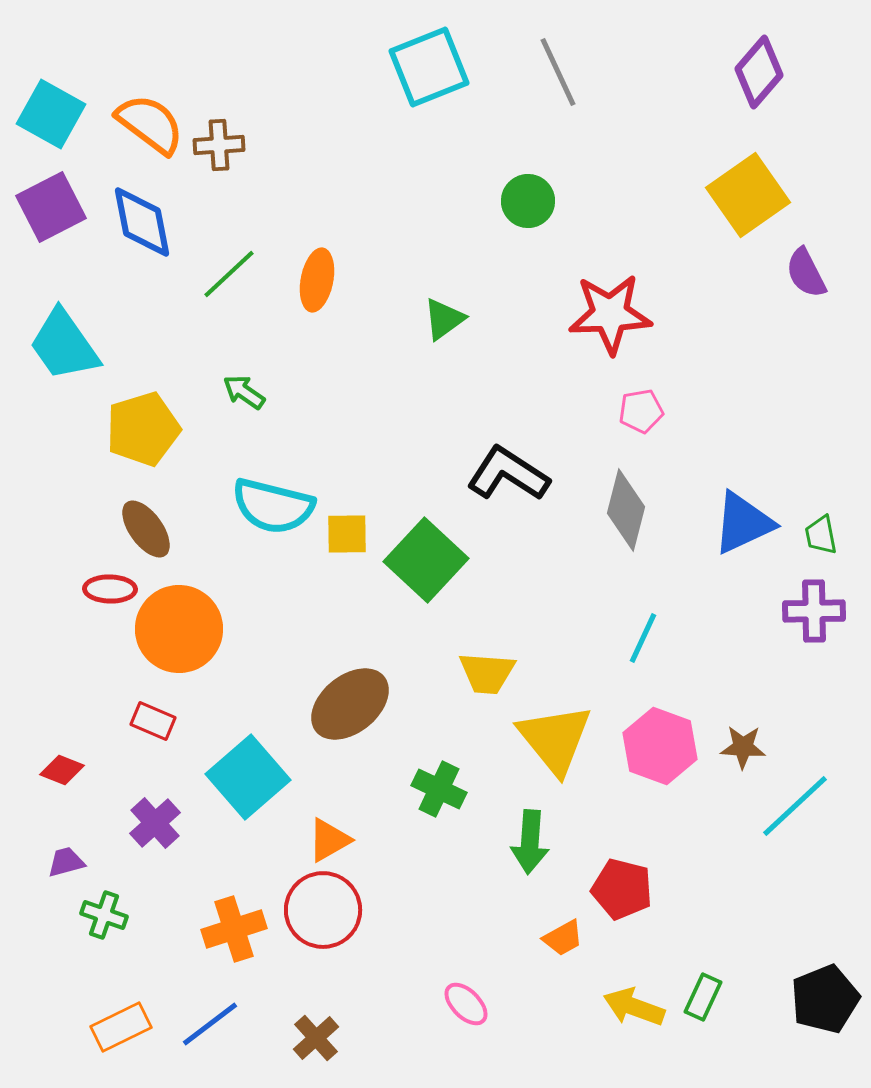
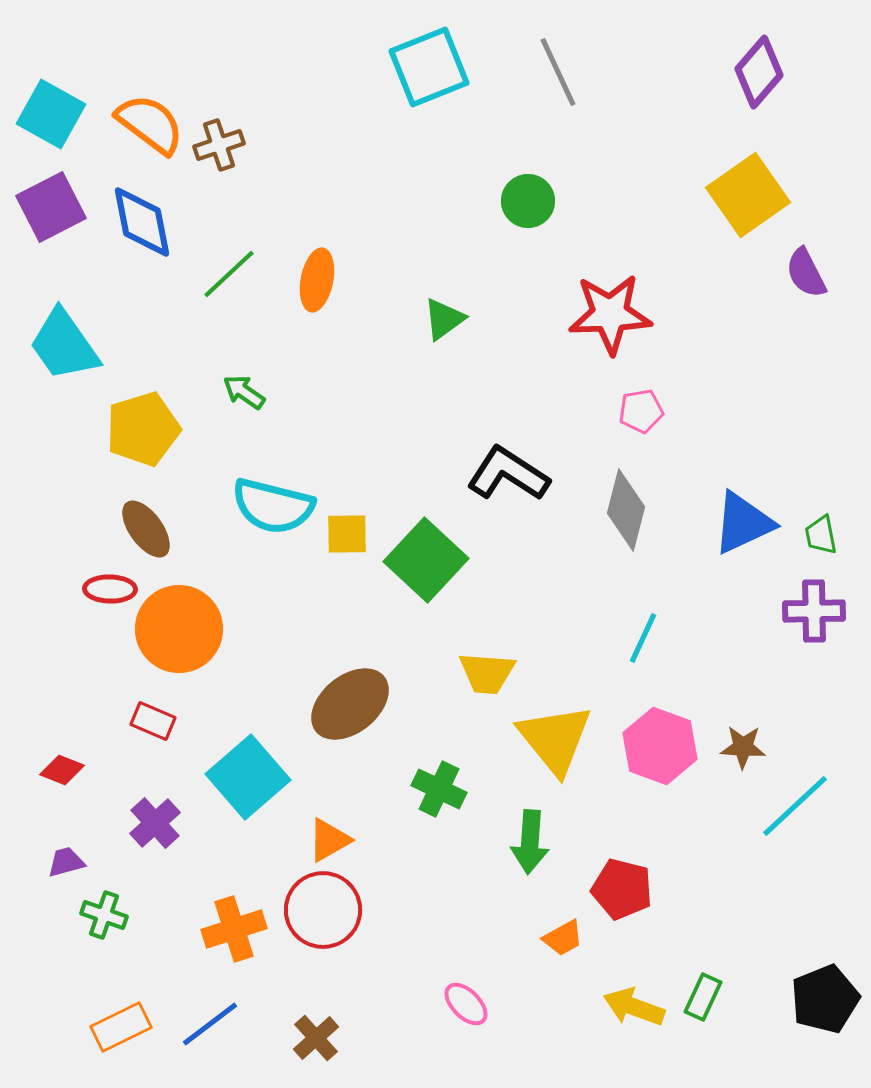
brown cross at (219, 145): rotated 15 degrees counterclockwise
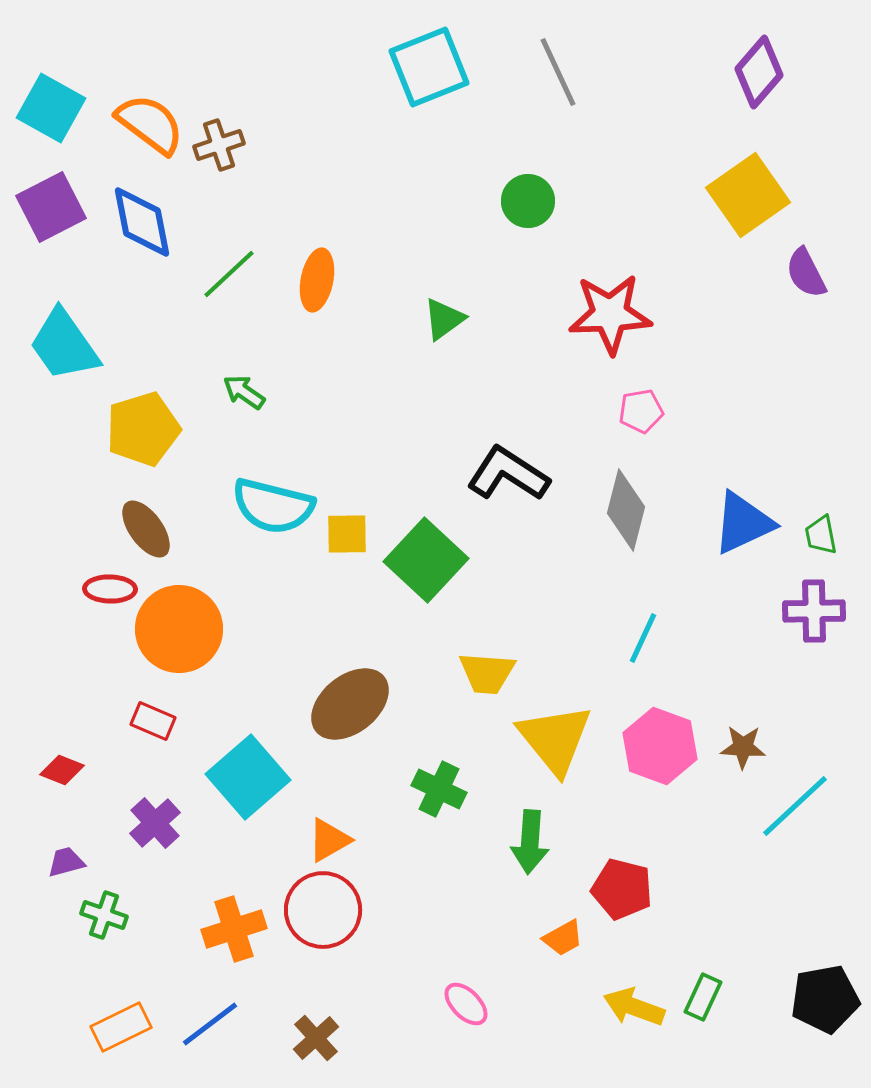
cyan square at (51, 114): moved 6 px up
black pentagon at (825, 999): rotated 12 degrees clockwise
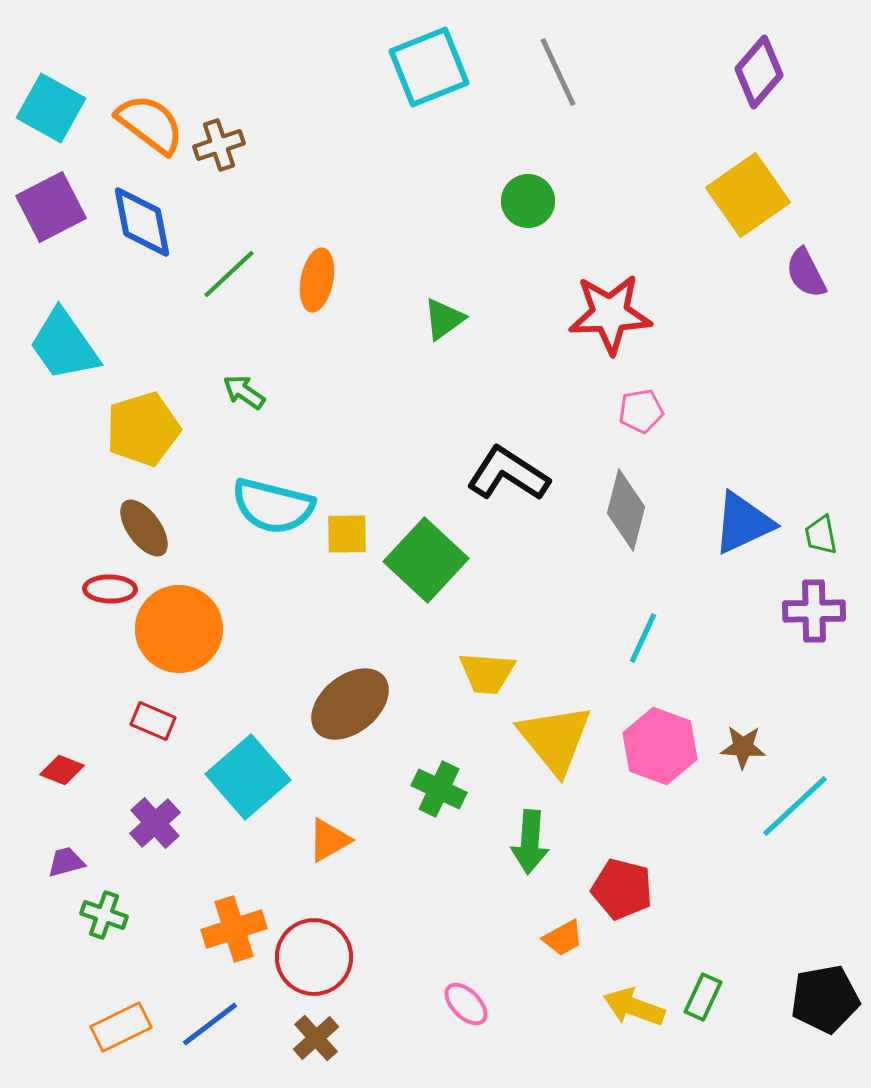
brown ellipse at (146, 529): moved 2 px left, 1 px up
red circle at (323, 910): moved 9 px left, 47 px down
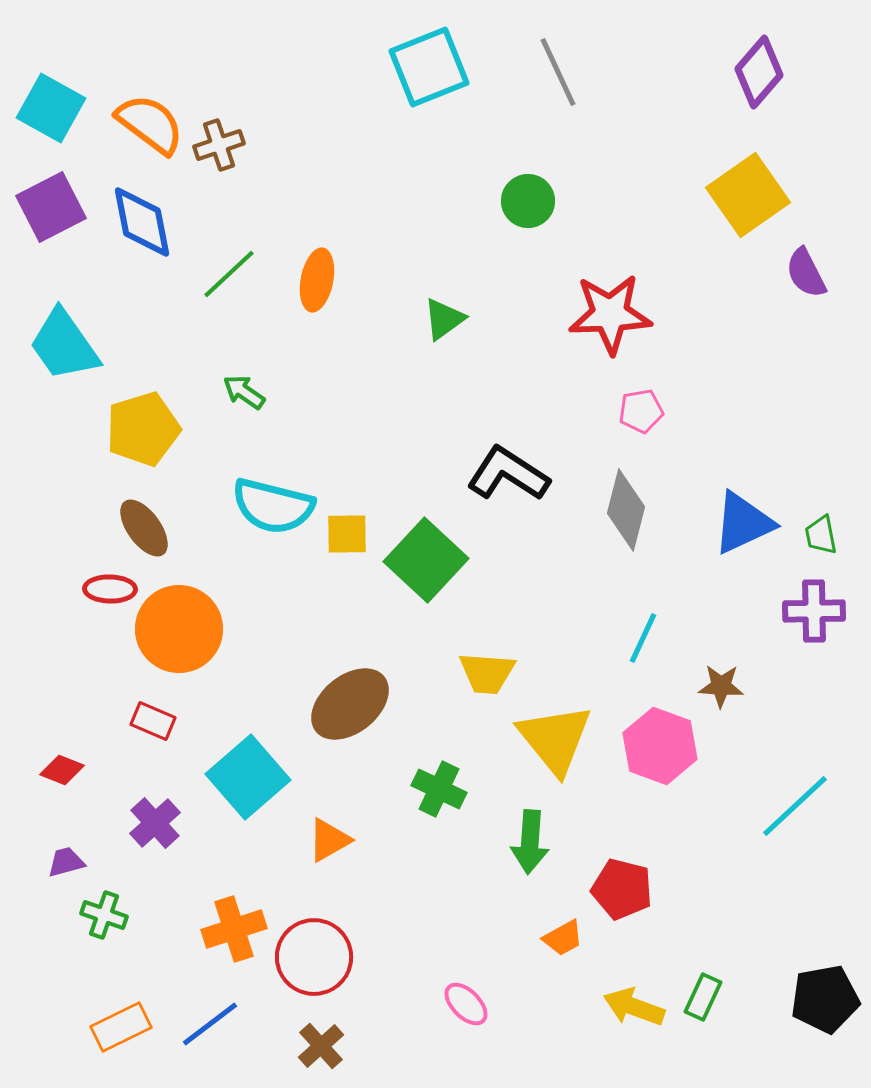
brown star at (743, 747): moved 22 px left, 61 px up
brown cross at (316, 1038): moved 5 px right, 8 px down
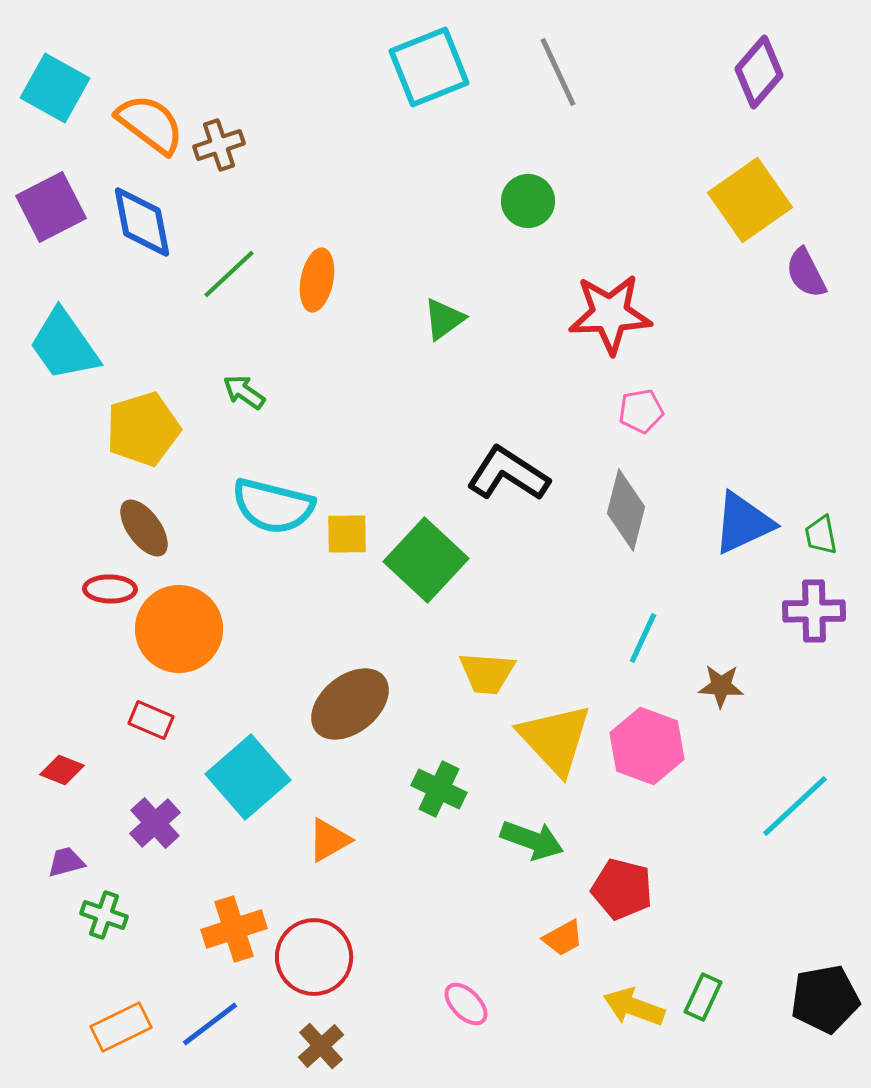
cyan square at (51, 108): moved 4 px right, 20 px up
yellow square at (748, 195): moved 2 px right, 5 px down
red rectangle at (153, 721): moved 2 px left, 1 px up
yellow triangle at (555, 739): rotated 4 degrees counterclockwise
pink hexagon at (660, 746): moved 13 px left
green arrow at (530, 842): moved 2 px right, 2 px up; rotated 74 degrees counterclockwise
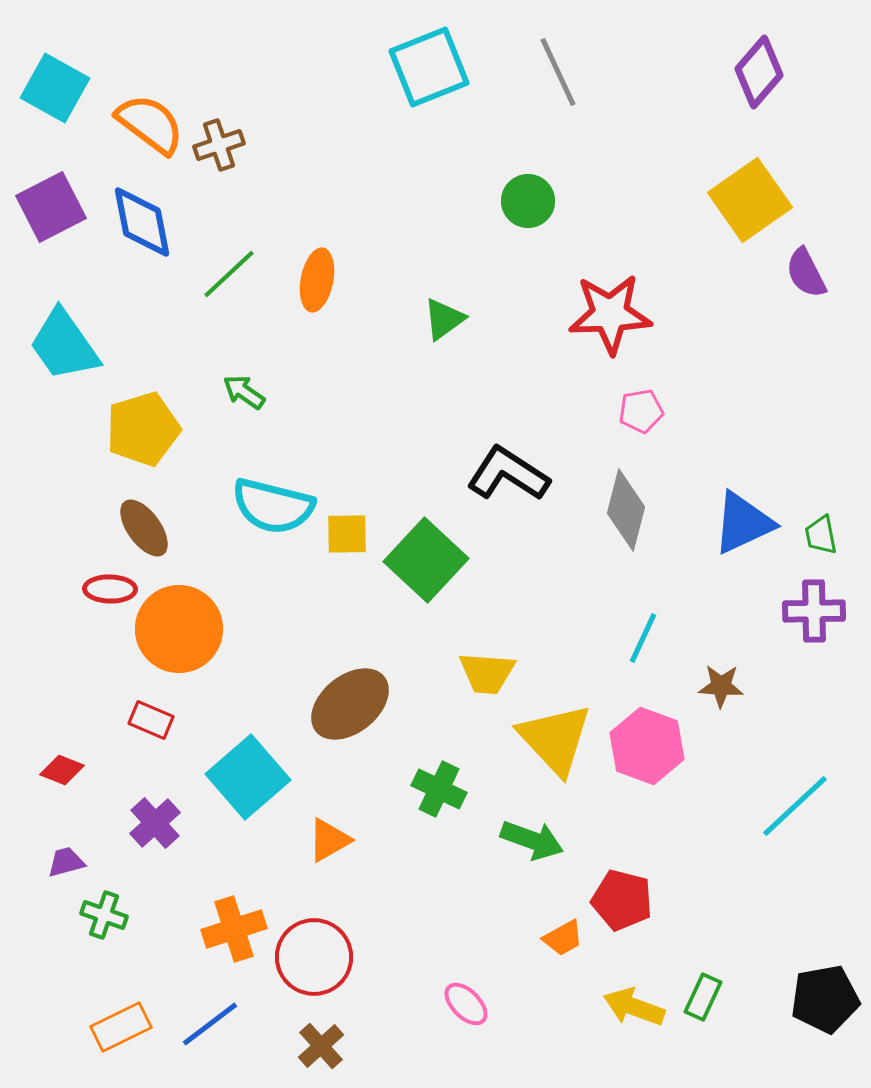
red pentagon at (622, 889): moved 11 px down
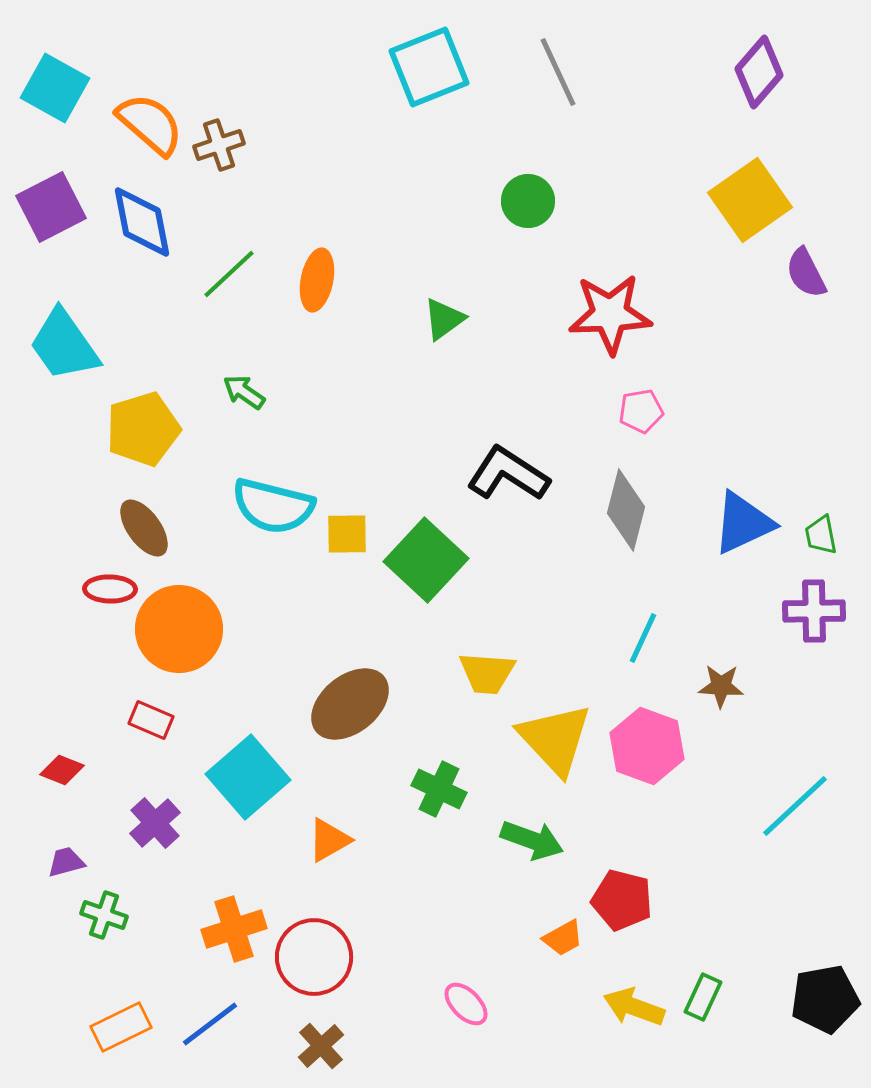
orange semicircle at (150, 124): rotated 4 degrees clockwise
